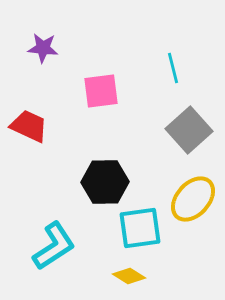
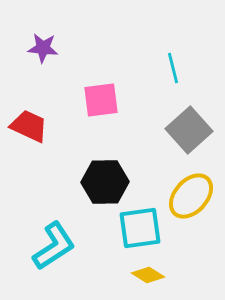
pink square: moved 9 px down
yellow ellipse: moved 2 px left, 3 px up
yellow diamond: moved 19 px right, 1 px up
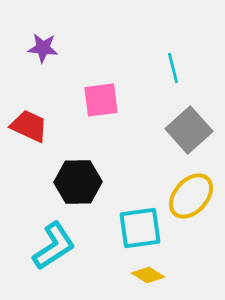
black hexagon: moved 27 px left
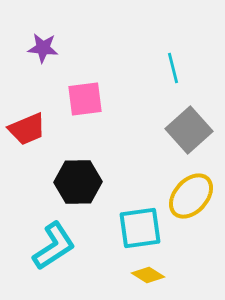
pink square: moved 16 px left, 1 px up
red trapezoid: moved 2 px left, 3 px down; rotated 132 degrees clockwise
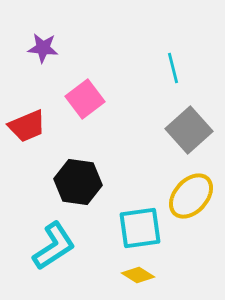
pink square: rotated 30 degrees counterclockwise
red trapezoid: moved 3 px up
black hexagon: rotated 9 degrees clockwise
yellow diamond: moved 10 px left
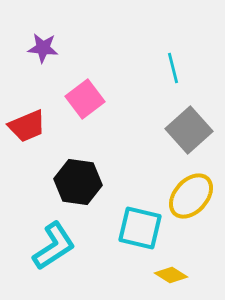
cyan square: rotated 21 degrees clockwise
yellow diamond: moved 33 px right
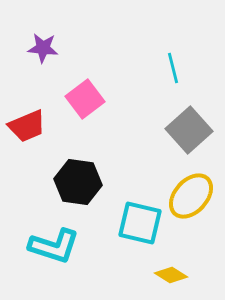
cyan square: moved 5 px up
cyan L-shape: rotated 51 degrees clockwise
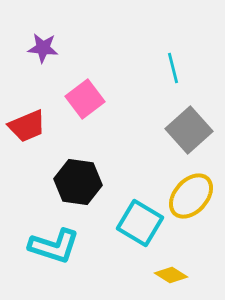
cyan square: rotated 18 degrees clockwise
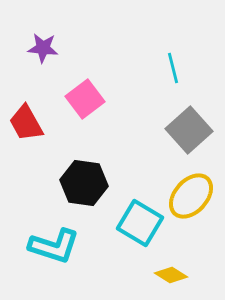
red trapezoid: moved 1 px left, 3 px up; rotated 84 degrees clockwise
black hexagon: moved 6 px right, 1 px down
